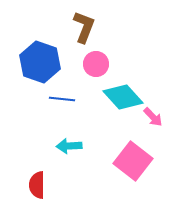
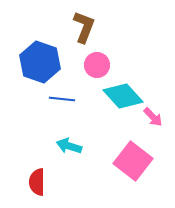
pink circle: moved 1 px right, 1 px down
cyan diamond: moved 1 px up
cyan arrow: rotated 20 degrees clockwise
red semicircle: moved 3 px up
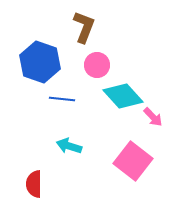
red semicircle: moved 3 px left, 2 px down
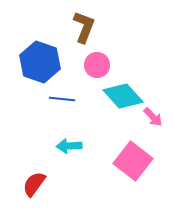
cyan arrow: rotated 20 degrees counterclockwise
red semicircle: rotated 36 degrees clockwise
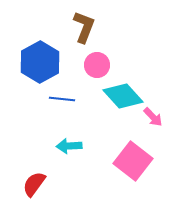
blue hexagon: rotated 12 degrees clockwise
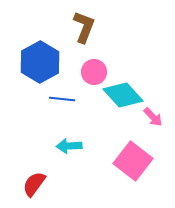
pink circle: moved 3 px left, 7 px down
cyan diamond: moved 1 px up
